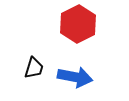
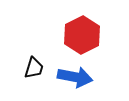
red hexagon: moved 4 px right, 11 px down
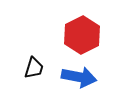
blue arrow: moved 4 px right
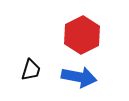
black trapezoid: moved 3 px left, 2 px down
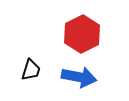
red hexagon: moved 1 px up
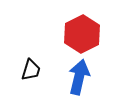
blue arrow: rotated 88 degrees counterclockwise
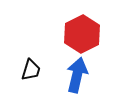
blue arrow: moved 2 px left, 2 px up
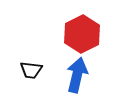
black trapezoid: rotated 80 degrees clockwise
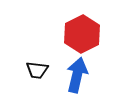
black trapezoid: moved 6 px right
